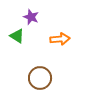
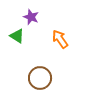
orange arrow: rotated 120 degrees counterclockwise
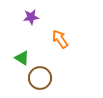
purple star: rotated 28 degrees counterclockwise
green triangle: moved 5 px right, 22 px down
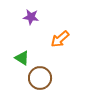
purple star: rotated 14 degrees clockwise
orange arrow: rotated 96 degrees counterclockwise
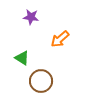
brown circle: moved 1 px right, 3 px down
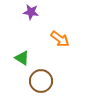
purple star: moved 5 px up
orange arrow: rotated 102 degrees counterclockwise
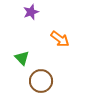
purple star: rotated 28 degrees counterclockwise
green triangle: rotated 14 degrees clockwise
